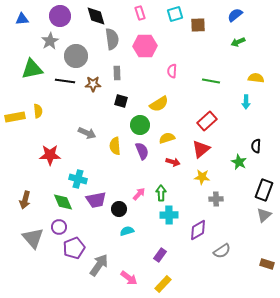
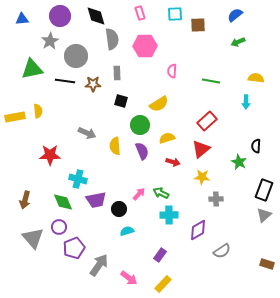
cyan square at (175, 14): rotated 14 degrees clockwise
green arrow at (161, 193): rotated 63 degrees counterclockwise
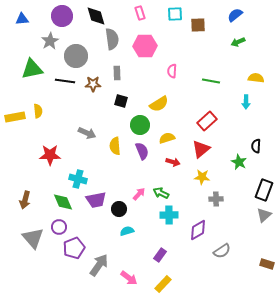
purple circle at (60, 16): moved 2 px right
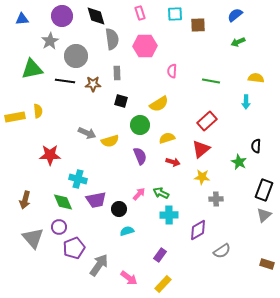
yellow semicircle at (115, 146): moved 5 px left, 5 px up; rotated 102 degrees counterclockwise
purple semicircle at (142, 151): moved 2 px left, 5 px down
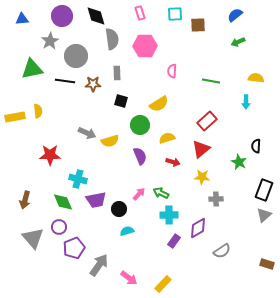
purple diamond at (198, 230): moved 2 px up
purple rectangle at (160, 255): moved 14 px right, 14 px up
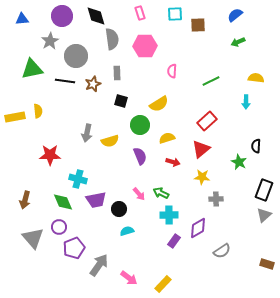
green line at (211, 81): rotated 36 degrees counterclockwise
brown star at (93, 84): rotated 21 degrees counterclockwise
gray arrow at (87, 133): rotated 78 degrees clockwise
pink arrow at (139, 194): rotated 96 degrees clockwise
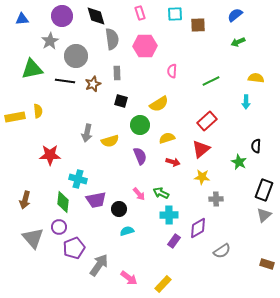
green diamond at (63, 202): rotated 30 degrees clockwise
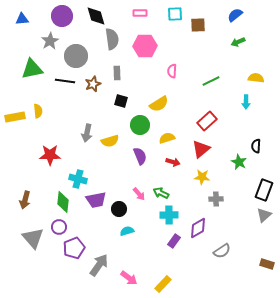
pink rectangle at (140, 13): rotated 72 degrees counterclockwise
